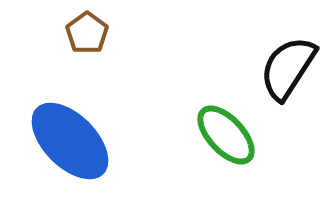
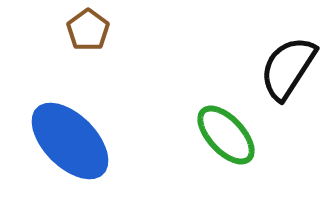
brown pentagon: moved 1 px right, 3 px up
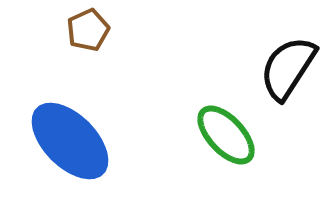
brown pentagon: rotated 12 degrees clockwise
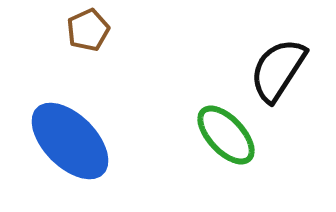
black semicircle: moved 10 px left, 2 px down
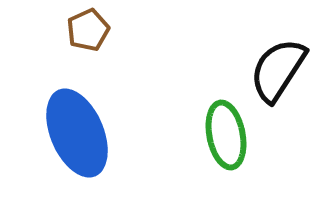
green ellipse: rotated 32 degrees clockwise
blue ellipse: moved 7 px right, 8 px up; rotated 22 degrees clockwise
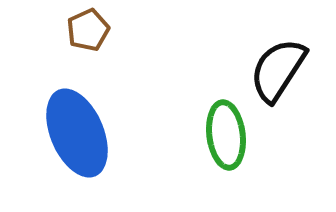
green ellipse: rotated 4 degrees clockwise
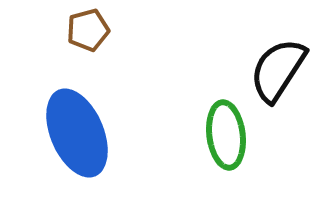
brown pentagon: rotated 9 degrees clockwise
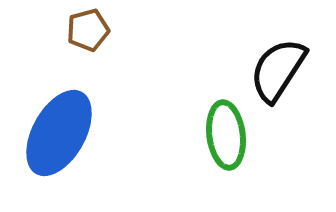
blue ellipse: moved 18 px left; rotated 52 degrees clockwise
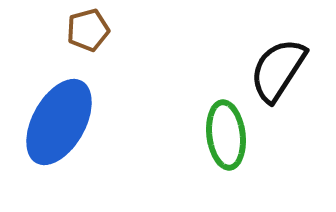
blue ellipse: moved 11 px up
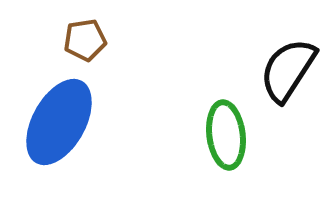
brown pentagon: moved 3 px left, 10 px down; rotated 6 degrees clockwise
black semicircle: moved 10 px right
